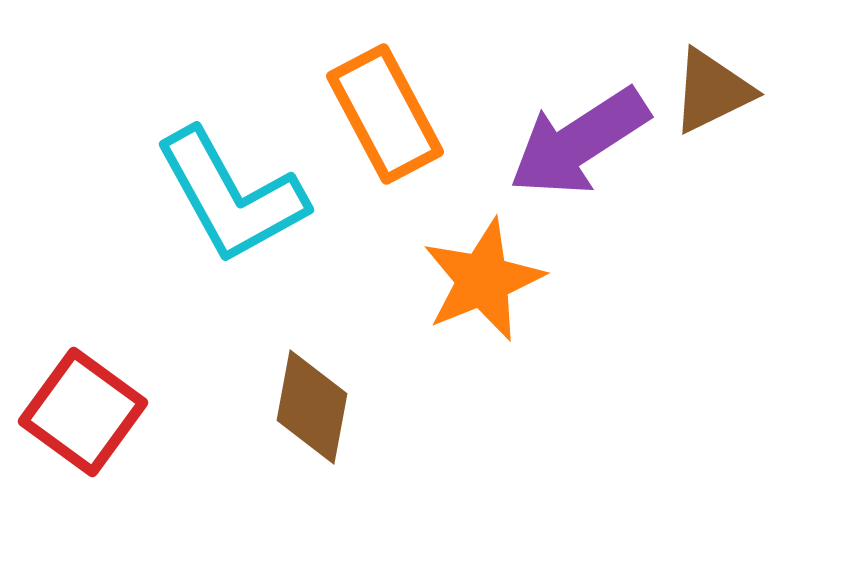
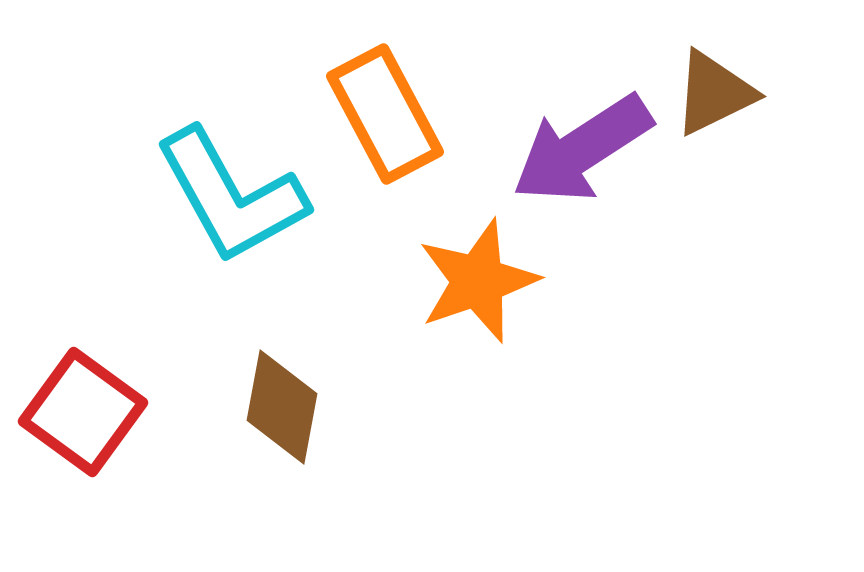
brown triangle: moved 2 px right, 2 px down
purple arrow: moved 3 px right, 7 px down
orange star: moved 5 px left, 1 px down; rotated 3 degrees clockwise
brown diamond: moved 30 px left
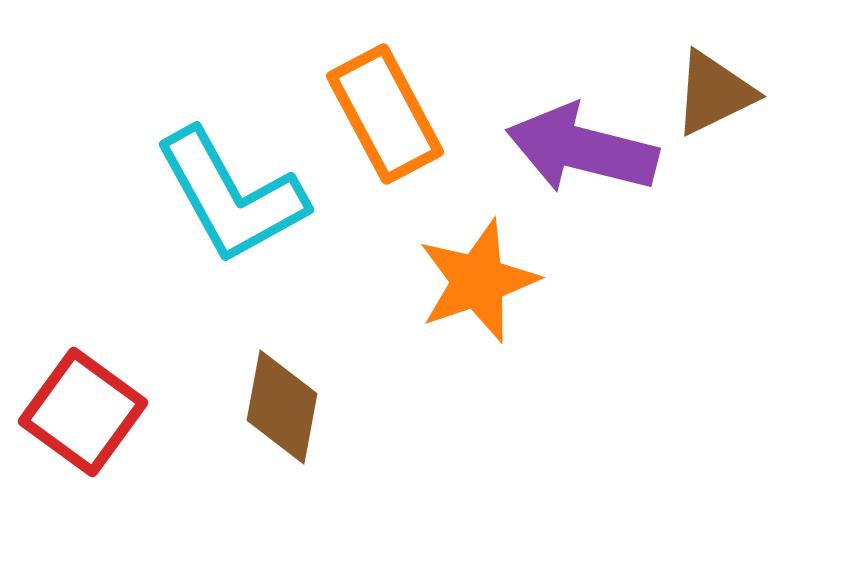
purple arrow: rotated 47 degrees clockwise
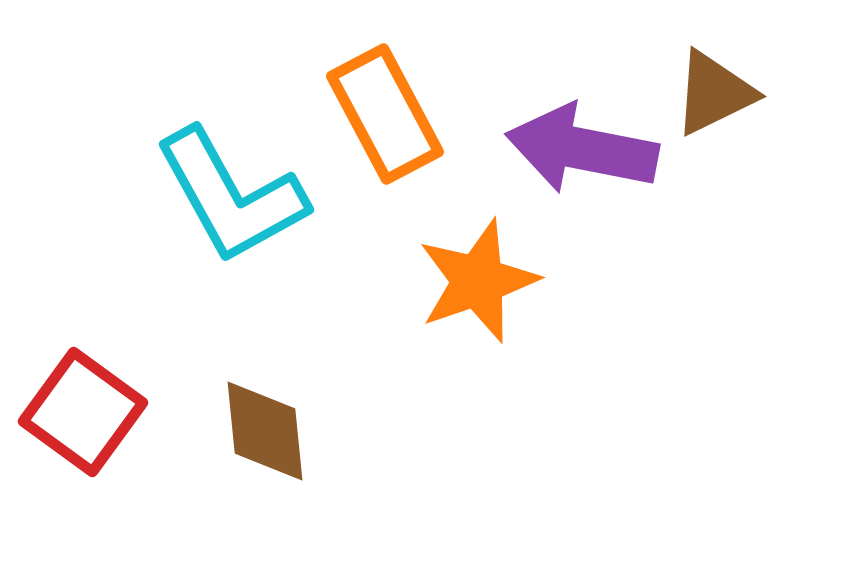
purple arrow: rotated 3 degrees counterclockwise
brown diamond: moved 17 px left, 24 px down; rotated 16 degrees counterclockwise
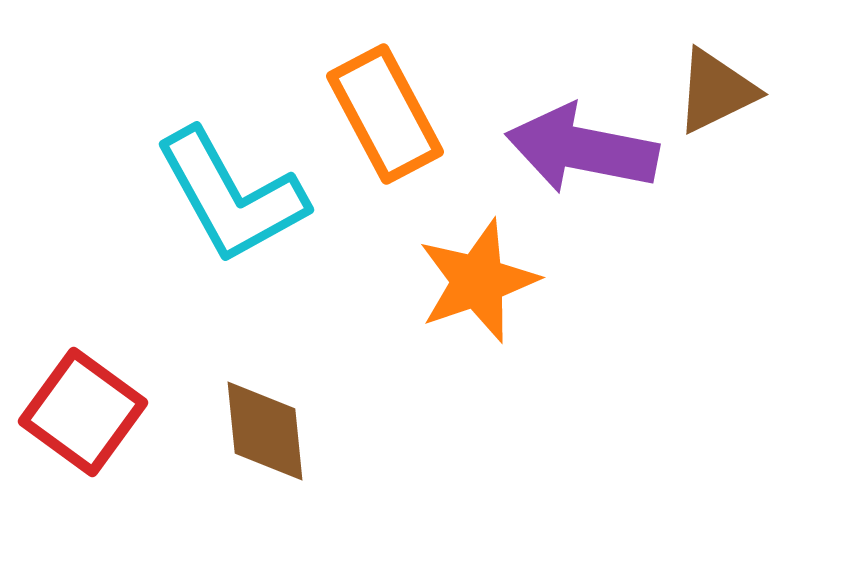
brown triangle: moved 2 px right, 2 px up
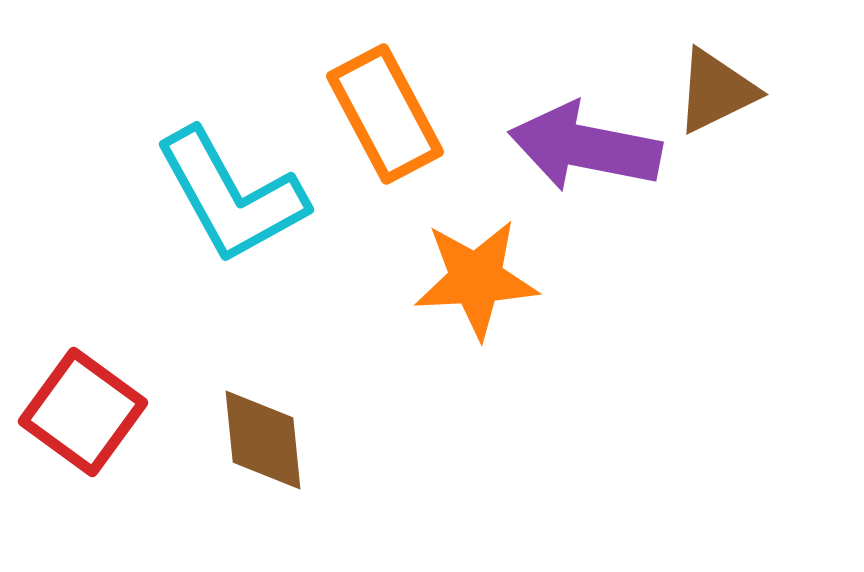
purple arrow: moved 3 px right, 2 px up
orange star: moved 2 px left, 2 px up; rotated 16 degrees clockwise
brown diamond: moved 2 px left, 9 px down
